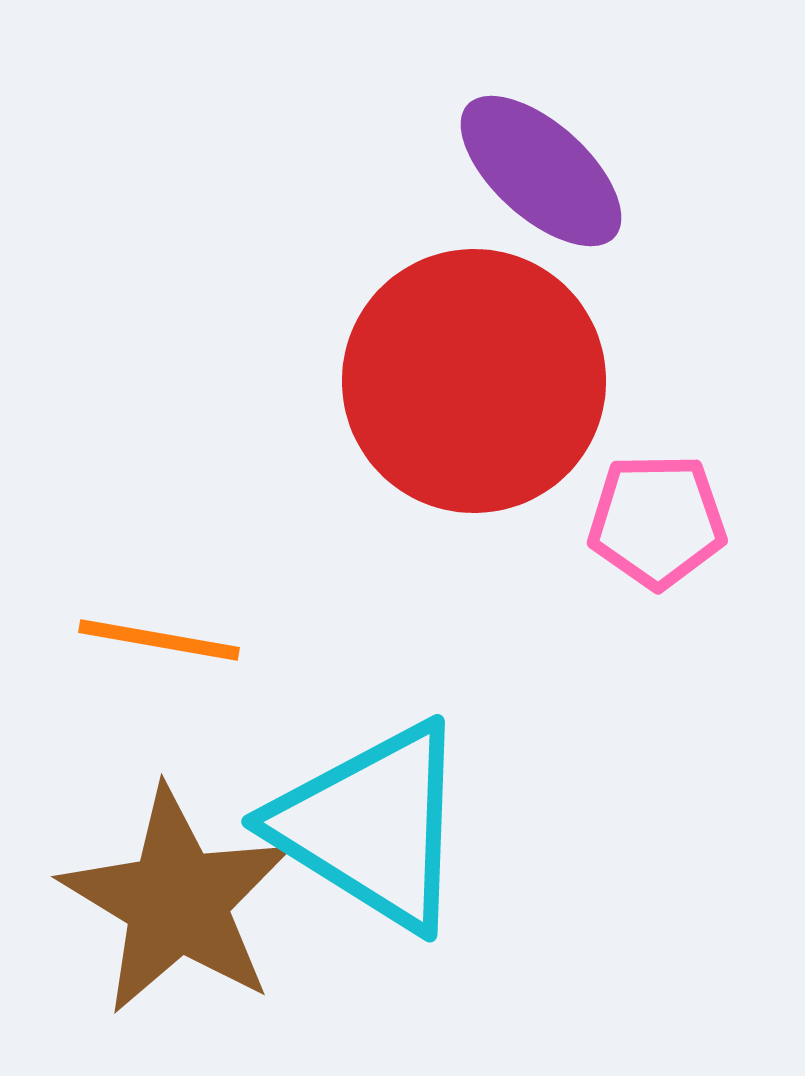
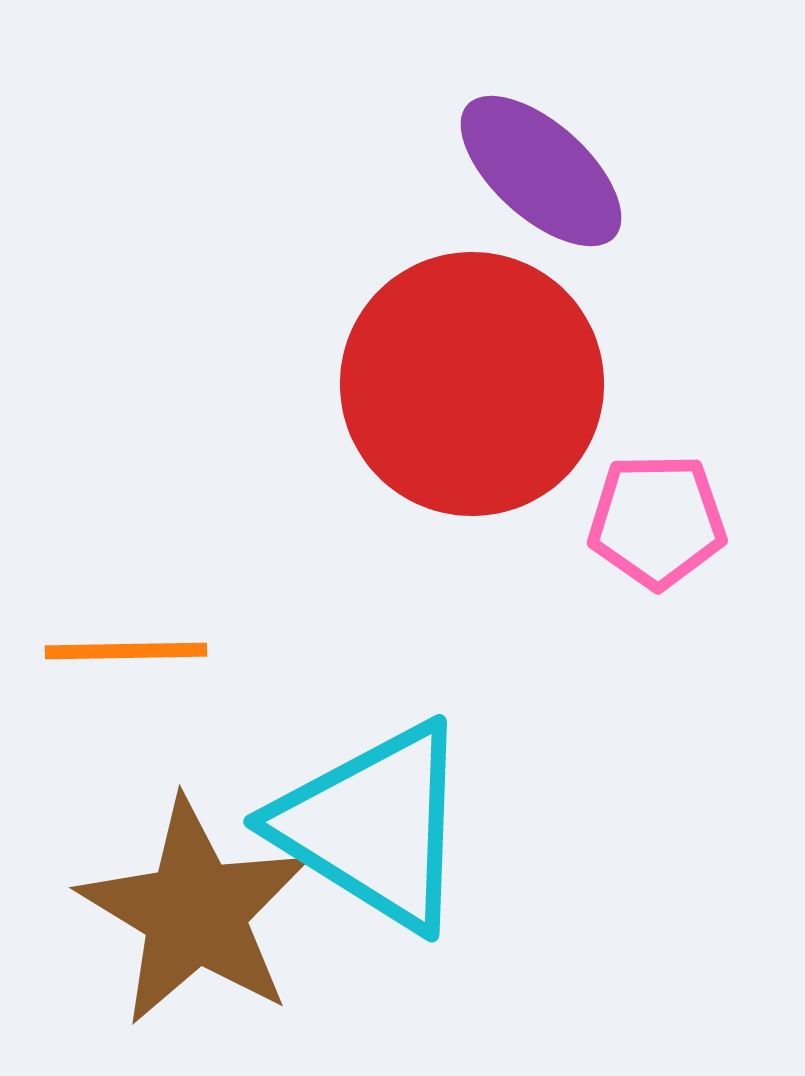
red circle: moved 2 px left, 3 px down
orange line: moved 33 px left, 11 px down; rotated 11 degrees counterclockwise
cyan triangle: moved 2 px right
brown star: moved 18 px right, 11 px down
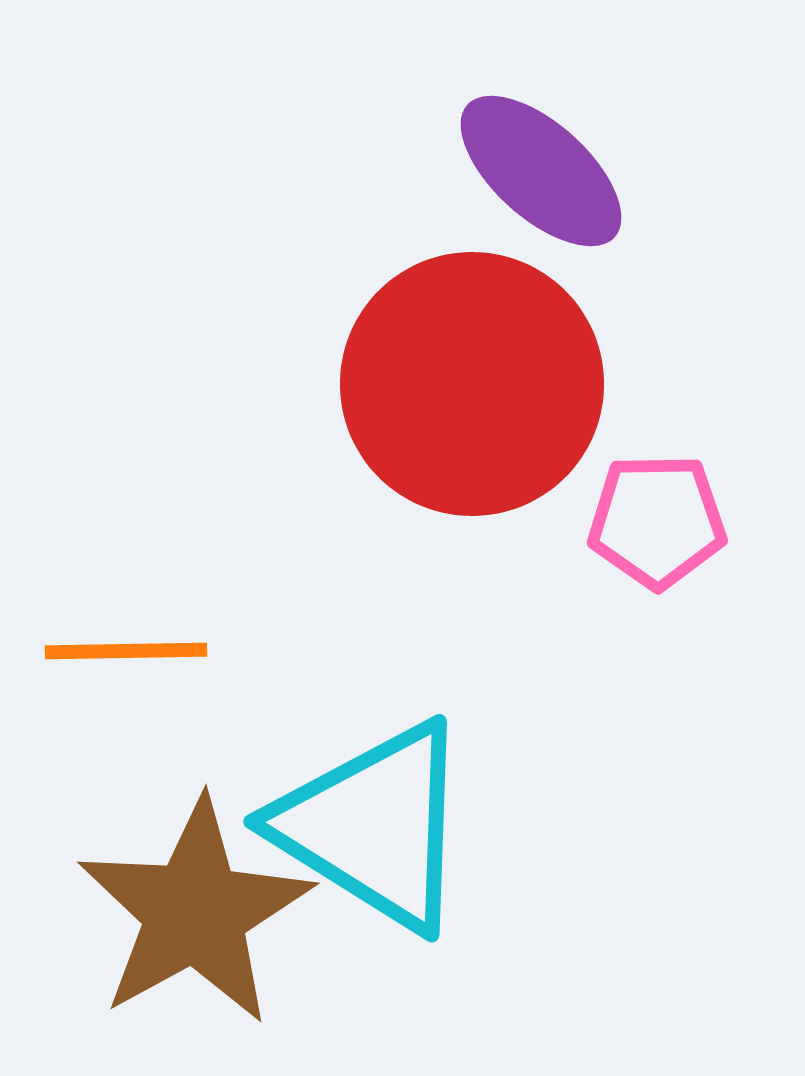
brown star: rotated 12 degrees clockwise
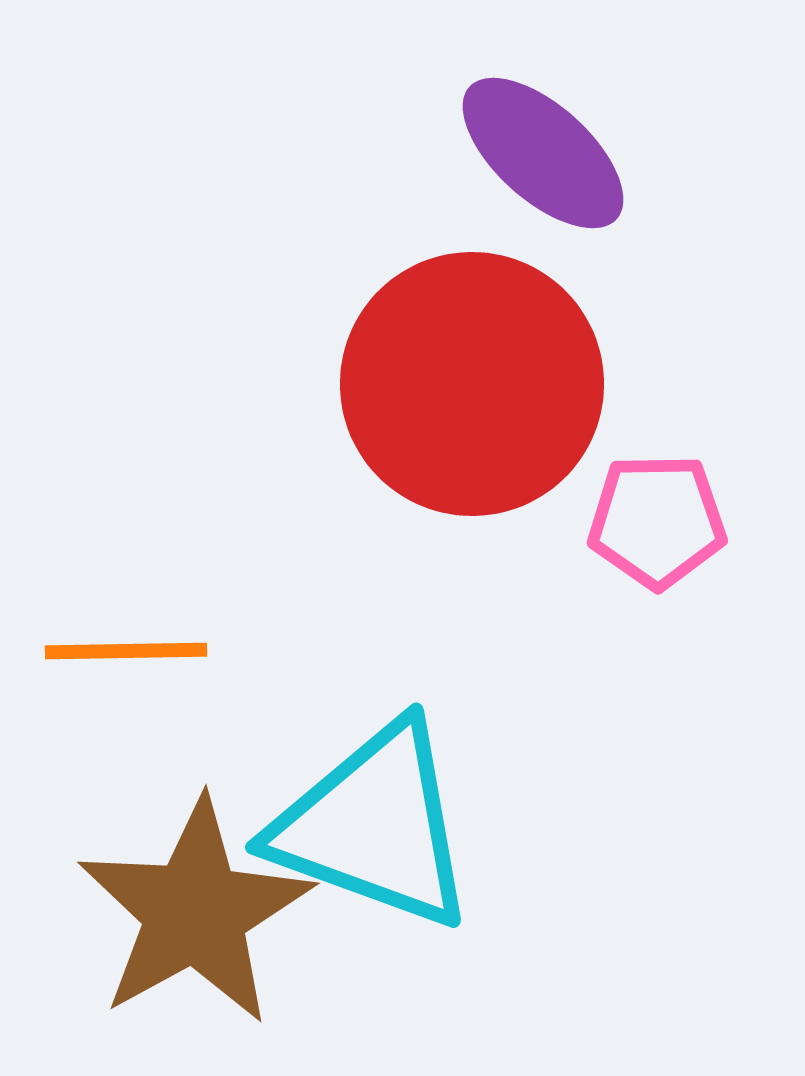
purple ellipse: moved 2 px right, 18 px up
cyan triangle: rotated 12 degrees counterclockwise
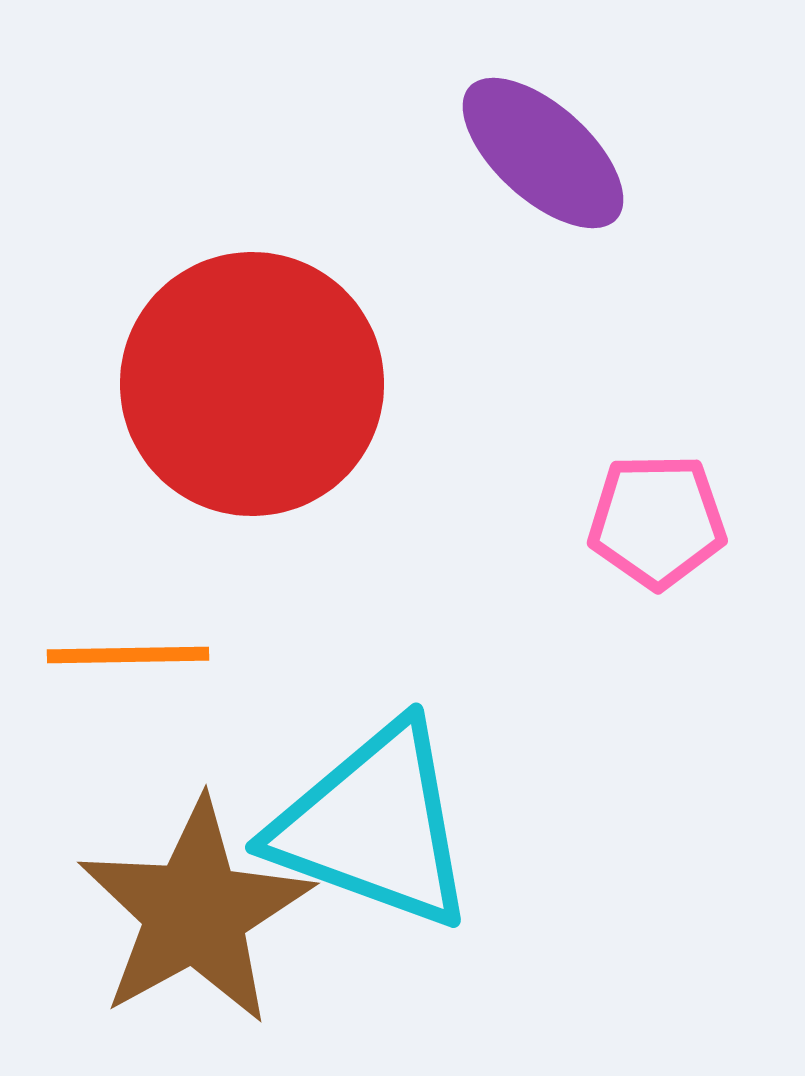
red circle: moved 220 px left
orange line: moved 2 px right, 4 px down
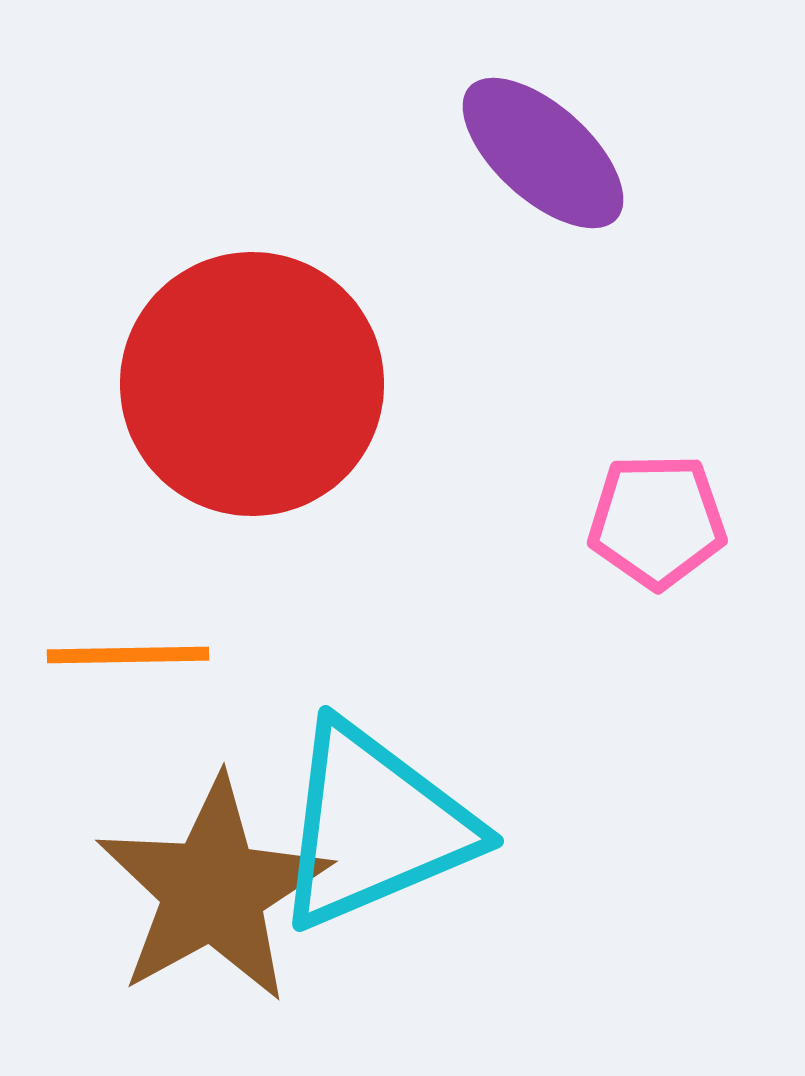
cyan triangle: rotated 43 degrees counterclockwise
brown star: moved 18 px right, 22 px up
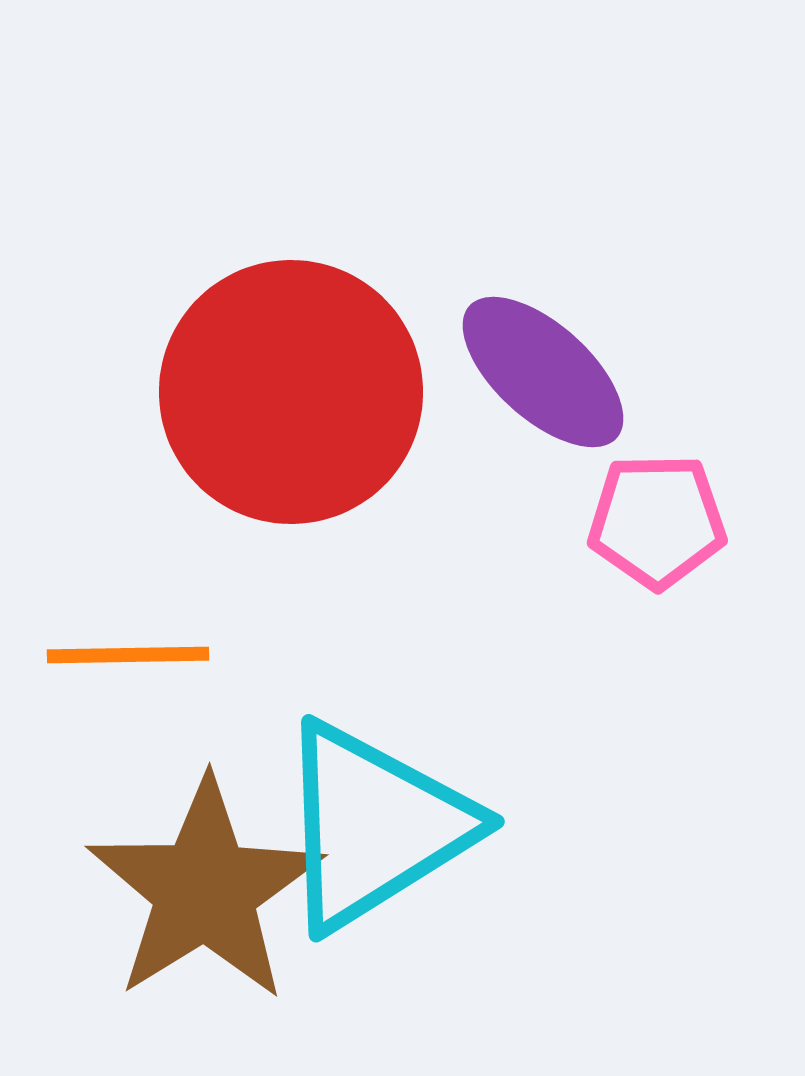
purple ellipse: moved 219 px down
red circle: moved 39 px right, 8 px down
cyan triangle: rotated 9 degrees counterclockwise
brown star: moved 8 px left; rotated 3 degrees counterclockwise
